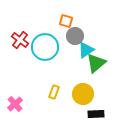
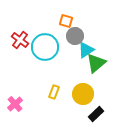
black rectangle: rotated 42 degrees counterclockwise
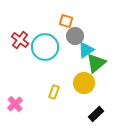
yellow circle: moved 1 px right, 11 px up
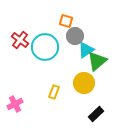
green triangle: moved 1 px right, 2 px up
pink cross: rotated 14 degrees clockwise
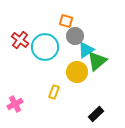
yellow circle: moved 7 px left, 11 px up
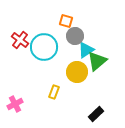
cyan circle: moved 1 px left
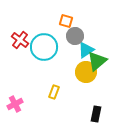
yellow circle: moved 9 px right
black rectangle: rotated 35 degrees counterclockwise
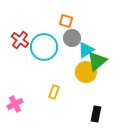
gray circle: moved 3 px left, 2 px down
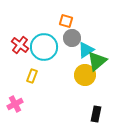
red cross: moved 5 px down
yellow circle: moved 1 px left, 3 px down
yellow rectangle: moved 22 px left, 16 px up
